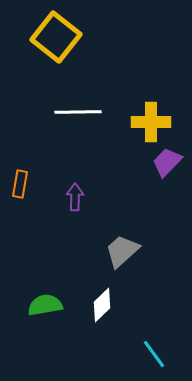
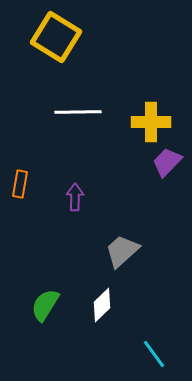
yellow square: rotated 6 degrees counterclockwise
green semicircle: rotated 48 degrees counterclockwise
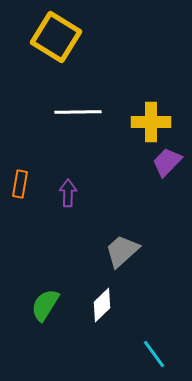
purple arrow: moved 7 px left, 4 px up
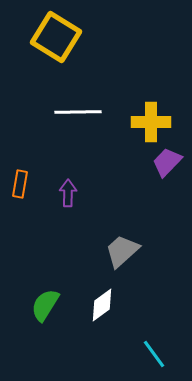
white diamond: rotated 8 degrees clockwise
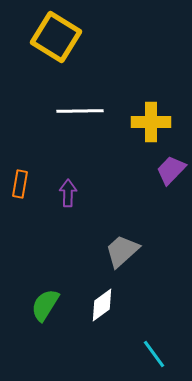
white line: moved 2 px right, 1 px up
purple trapezoid: moved 4 px right, 8 px down
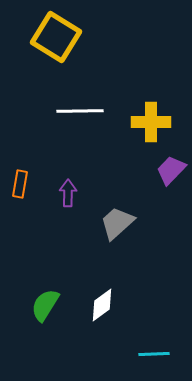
gray trapezoid: moved 5 px left, 28 px up
cyan line: rotated 56 degrees counterclockwise
